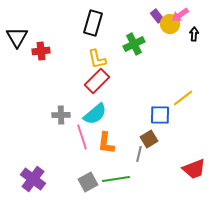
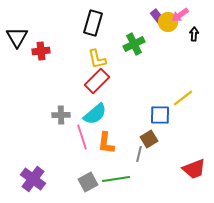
yellow circle: moved 2 px left, 2 px up
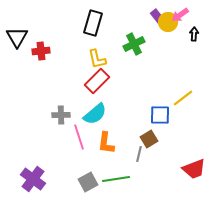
pink line: moved 3 px left
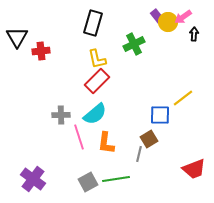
pink arrow: moved 3 px right, 2 px down
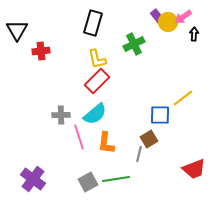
black triangle: moved 7 px up
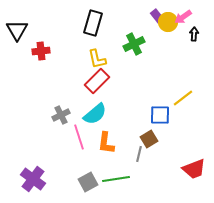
gray cross: rotated 24 degrees counterclockwise
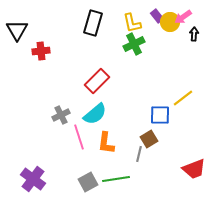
yellow circle: moved 2 px right
yellow L-shape: moved 35 px right, 36 px up
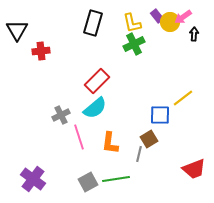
cyan semicircle: moved 6 px up
orange L-shape: moved 4 px right
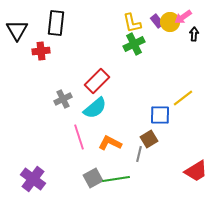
purple rectangle: moved 5 px down
black rectangle: moved 37 px left; rotated 10 degrees counterclockwise
gray cross: moved 2 px right, 16 px up
orange L-shape: rotated 110 degrees clockwise
red trapezoid: moved 2 px right, 2 px down; rotated 10 degrees counterclockwise
gray square: moved 5 px right, 4 px up
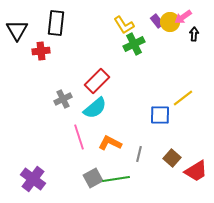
yellow L-shape: moved 8 px left, 2 px down; rotated 20 degrees counterclockwise
brown square: moved 23 px right, 19 px down; rotated 18 degrees counterclockwise
